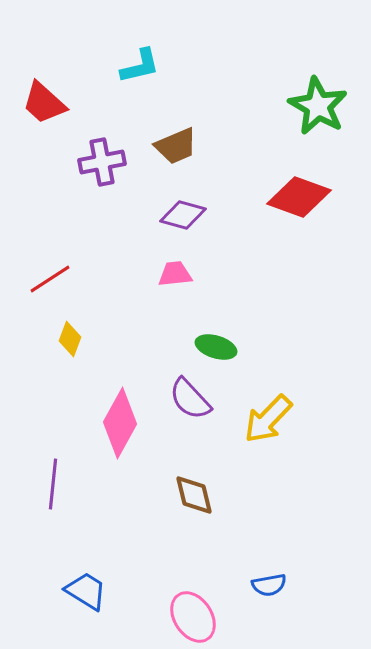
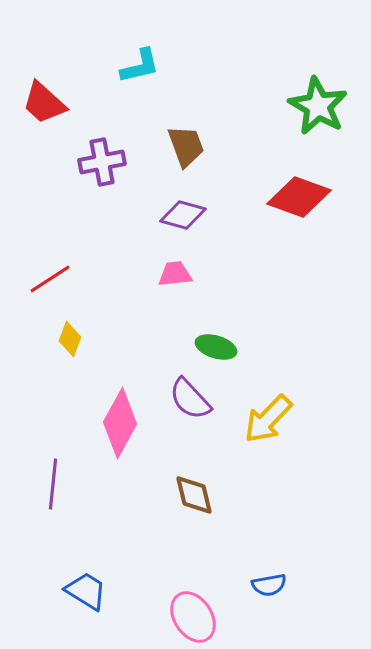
brown trapezoid: moved 10 px right; rotated 87 degrees counterclockwise
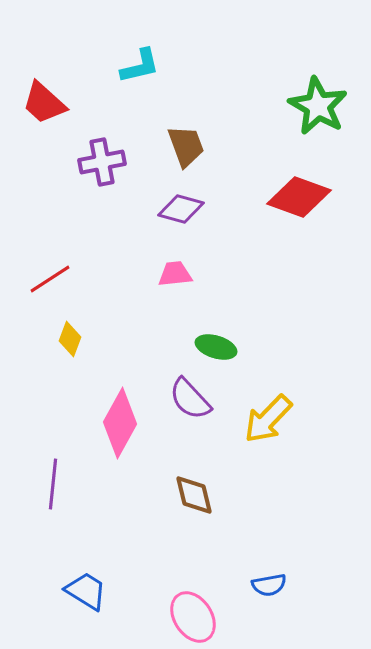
purple diamond: moved 2 px left, 6 px up
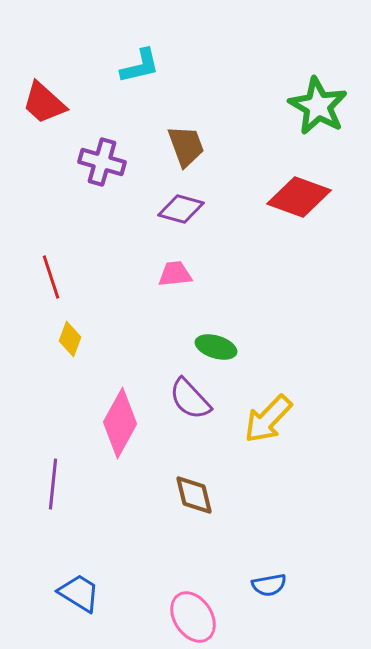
purple cross: rotated 27 degrees clockwise
red line: moved 1 px right, 2 px up; rotated 75 degrees counterclockwise
blue trapezoid: moved 7 px left, 2 px down
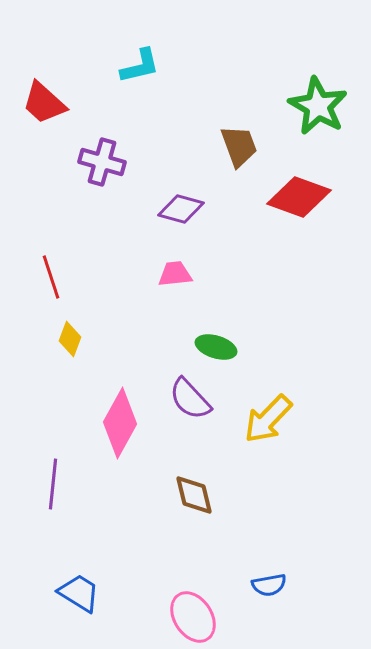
brown trapezoid: moved 53 px right
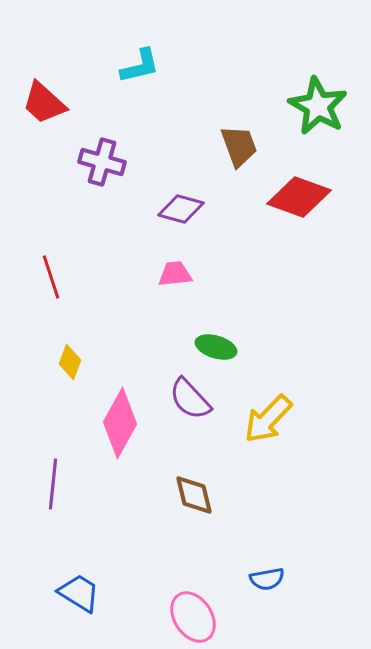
yellow diamond: moved 23 px down
blue semicircle: moved 2 px left, 6 px up
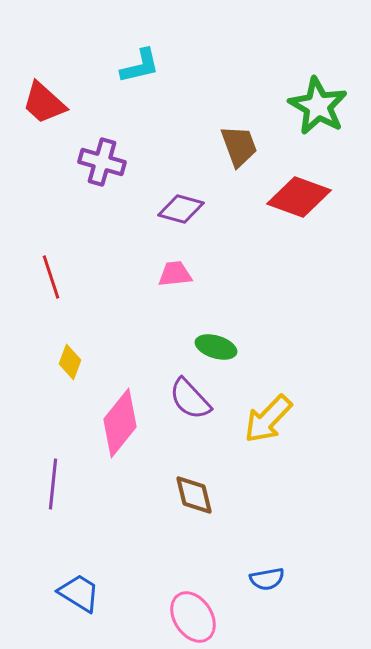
pink diamond: rotated 10 degrees clockwise
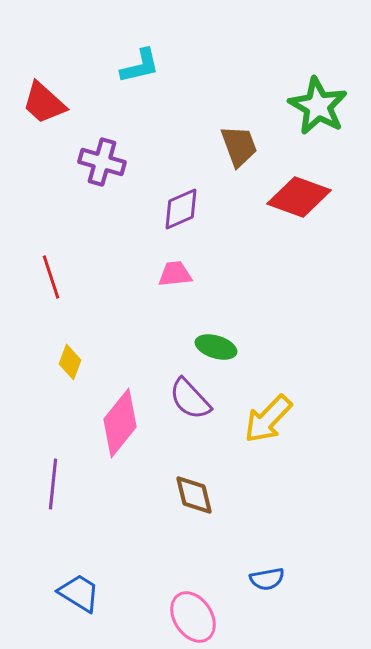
purple diamond: rotated 39 degrees counterclockwise
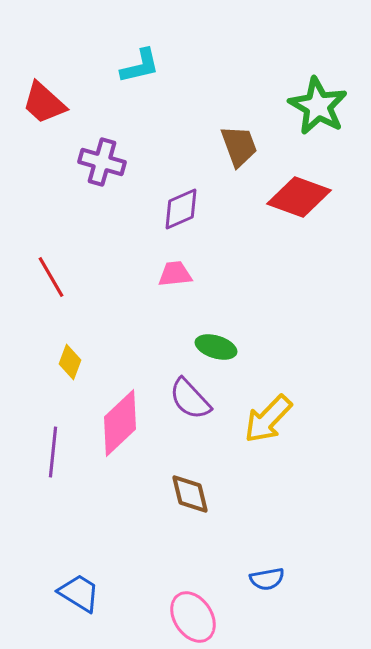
red line: rotated 12 degrees counterclockwise
pink diamond: rotated 8 degrees clockwise
purple line: moved 32 px up
brown diamond: moved 4 px left, 1 px up
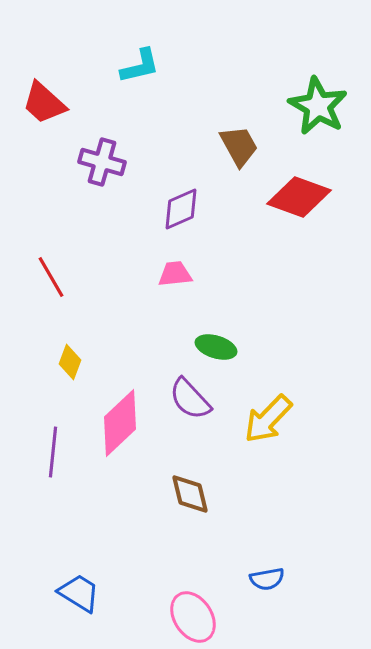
brown trapezoid: rotated 9 degrees counterclockwise
